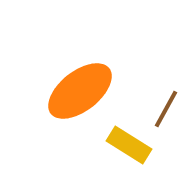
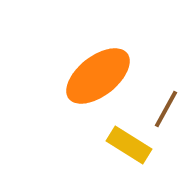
orange ellipse: moved 18 px right, 15 px up
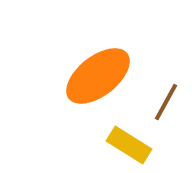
brown line: moved 7 px up
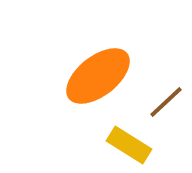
brown line: rotated 18 degrees clockwise
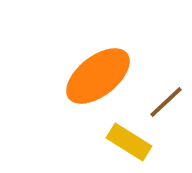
yellow rectangle: moved 3 px up
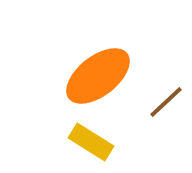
yellow rectangle: moved 38 px left
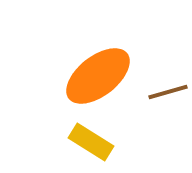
brown line: moved 2 px right, 10 px up; rotated 27 degrees clockwise
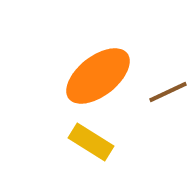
brown line: rotated 9 degrees counterclockwise
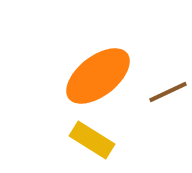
yellow rectangle: moved 1 px right, 2 px up
